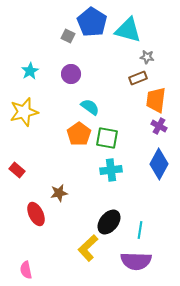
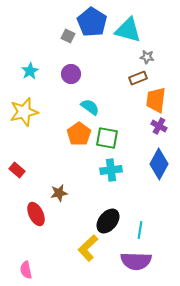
black ellipse: moved 1 px left, 1 px up
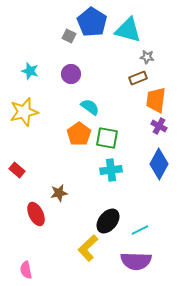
gray square: moved 1 px right
cyan star: rotated 24 degrees counterclockwise
cyan line: rotated 54 degrees clockwise
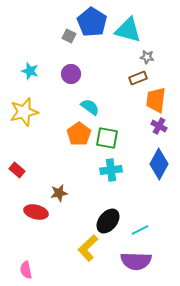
red ellipse: moved 2 px up; rotated 50 degrees counterclockwise
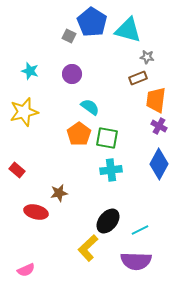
purple circle: moved 1 px right
pink semicircle: rotated 102 degrees counterclockwise
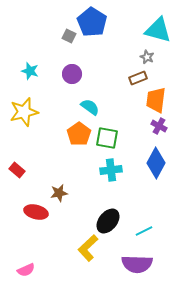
cyan triangle: moved 30 px right
gray star: rotated 16 degrees clockwise
blue diamond: moved 3 px left, 1 px up
cyan line: moved 4 px right, 1 px down
purple semicircle: moved 1 px right, 3 px down
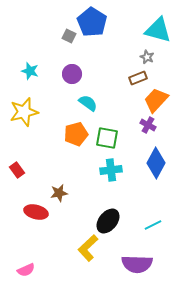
orange trapezoid: rotated 36 degrees clockwise
cyan semicircle: moved 2 px left, 4 px up
purple cross: moved 11 px left, 1 px up
orange pentagon: moved 3 px left; rotated 20 degrees clockwise
red rectangle: rotated 14 degrees clockwise
cyan line: moved 9 px right, 6 px up
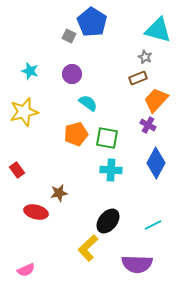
gray star: moved 2 px left
cyan cross: rotated 10 degrees clockwise
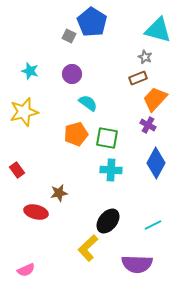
orange trapezoid: moved 1 px left, 1 px up
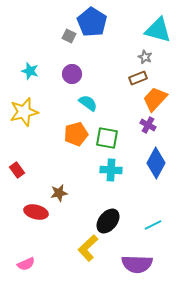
pink semicircle: moved 6 px up
